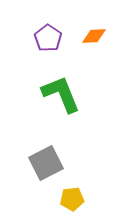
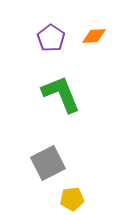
purple pentagon: moved 3 px right
gray square: moved 2 px right
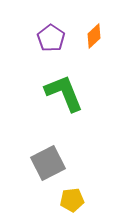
orange diamond: rotated 40 degrees counterclockwise
green L-shape: moved 3 px right, 1 px up
yellow pentagon: moved 1 px down
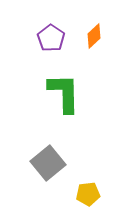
green L-shape: rotated 21 degrees clockwise
gray square: rotated 12 degrees counterclockwise
yellow pentagon: moved 16 px right, 6 px up
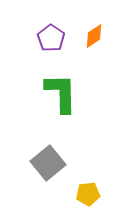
orange diamond: rotated 10 degrees clockwise
green L-shape: moved 3 px left
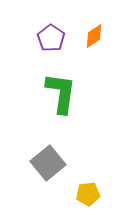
green L-shape: rotated 9 degrees clockwise
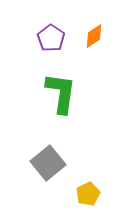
yellow pentagon: rotated 20 degrees counterclockwise
